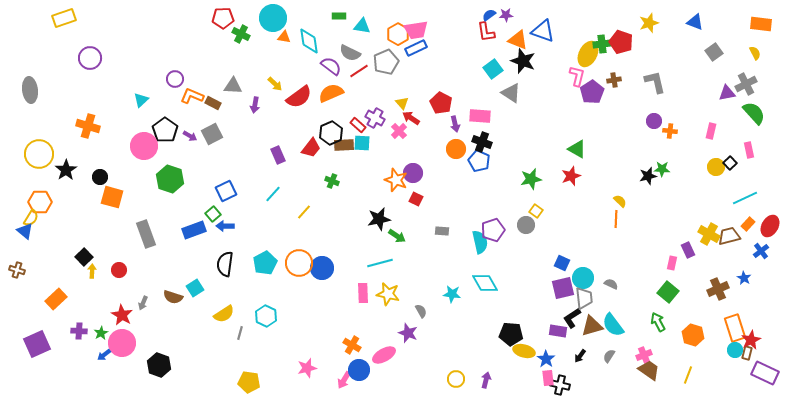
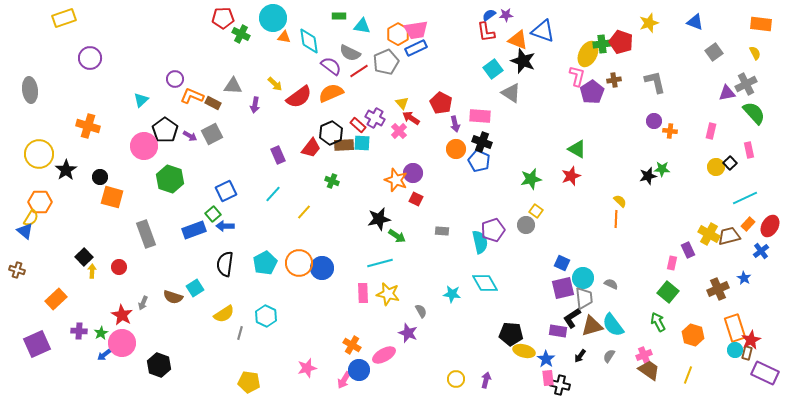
red circle at (119, 270): moved 3 px up
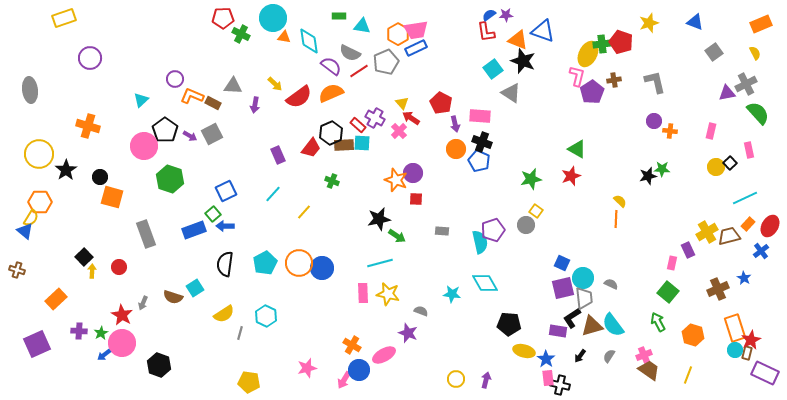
orange rectangle at (761, 24): rotated 30 degrees counterclockwise
green semicircle at (754, 113): moved 4 px right
red square at (416, 199): rotated 24 degrees counterclockwise
yellow cross at (709, 234): moved 2 px left, 2 px up; rotated 30 degrees clockwise
gray semicircle at (421, 311): rotated 40 degrees counterclockwise
black pentagon at (511, 334): moved 2 px left, 10 px up
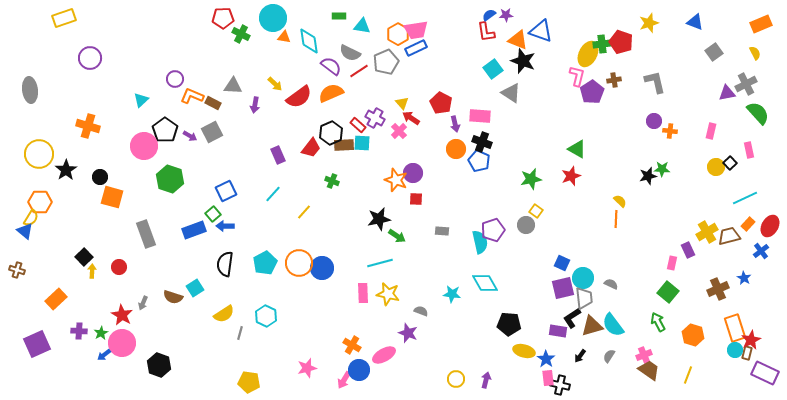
blue triangle at (543, 31): moved 2 px left
gray square at (212, 134): moved 2 px up
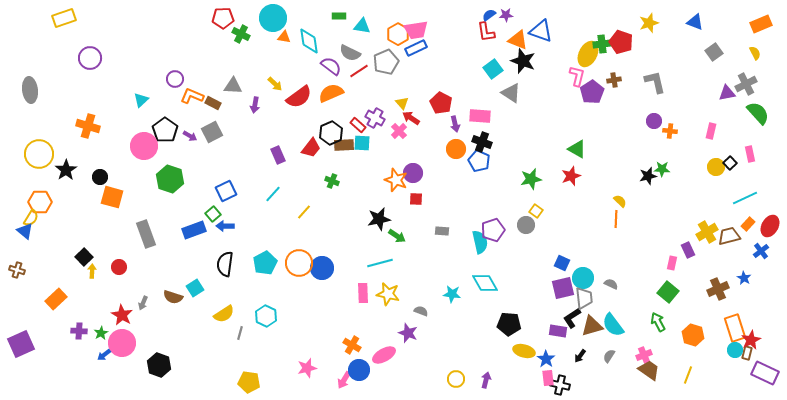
pink rectangle at (749, 150): moved 1 px right, 4 px down
purple square at (37, 344): moved 16 px left
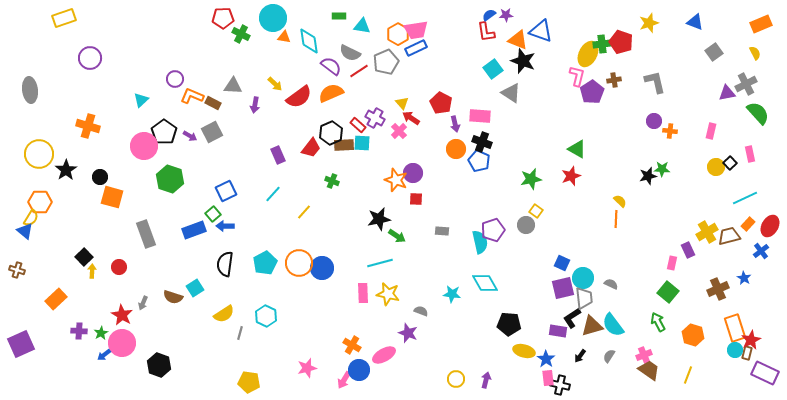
black pentagon at (165, 130): moved 1 px left, 2 px down
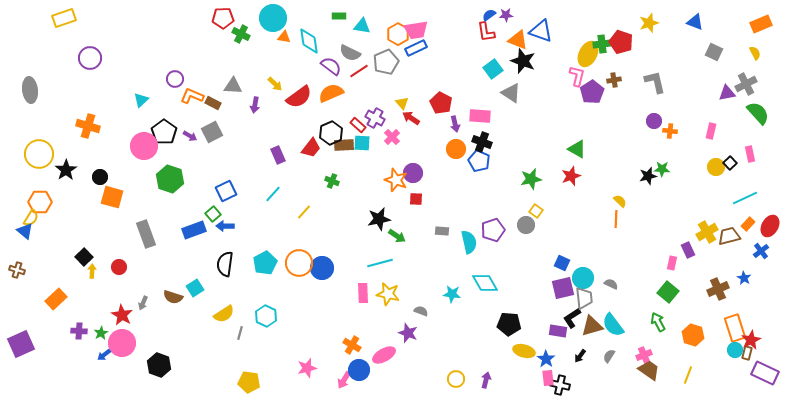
gray square at (714, 52): rotated 30 degrees counterclockwise
pink cross at (399, 131): moved 7 px left, 6 px down
cyan semicircle at (480, 242): moved 11 px left
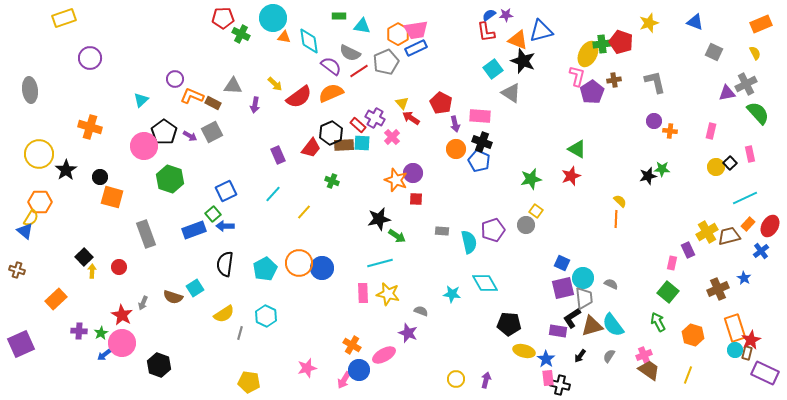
blue triangle at (541, 31): rotated 35 degrees counterclockwise
orange cross at (88, 126): moved 2 px right, 1 px down
cyan pentagon at (265, 263): moved 6 px down
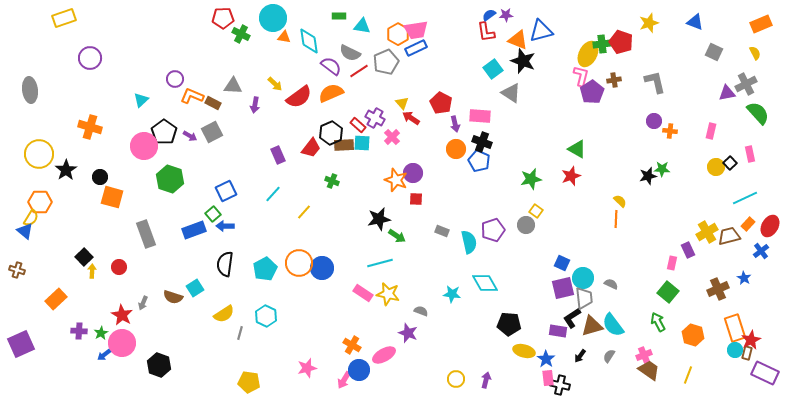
pink L-shape at (577, 76): moved 4 px right
gray rectangle at (442, 231): rotated 16 degrees clockwise
pink rectangle at (363, 293): rotated 54 degrees counterclockwise
